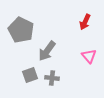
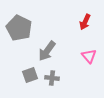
gray pentagon: moved 2 px left, 2 px up
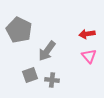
red arrow: moved 2 px right, 12 px down; rotated 56 degrees clockwise
gray pentagon: moved 2 px down
gray cross: moved 2 px down
